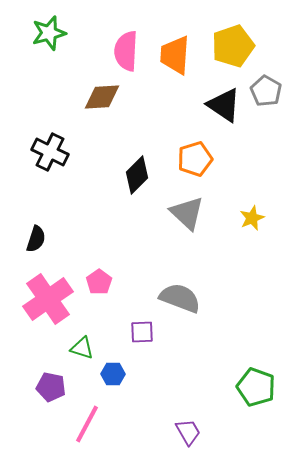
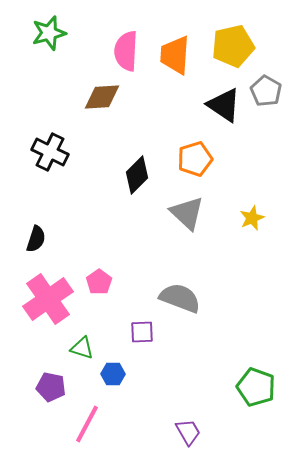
yellow pentagon: rotated 6 degrees clockwise
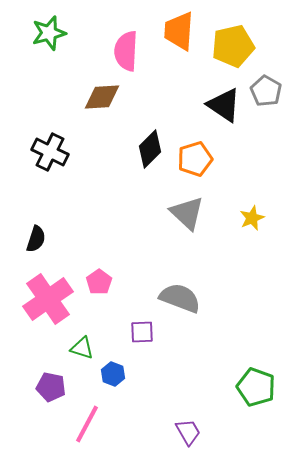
orange trapezoid: moved 4 px right, 24 px up
black diamond: moved 13 px right, 26 px up
blue hexagon: rotated 20 degrees clockwise
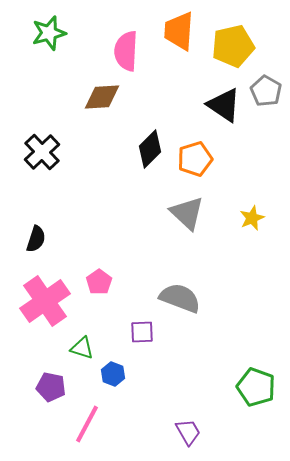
black cross: moved 8 px left; rotated 21 degrees clockwise
pink cross: moved 3 px left, 2 px down
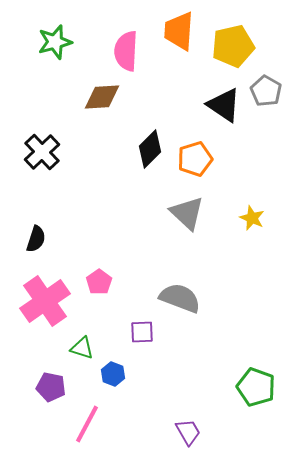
green star: moved 6 px right, 9 px down
yellow star: rotated 25 degrees counterclockwise
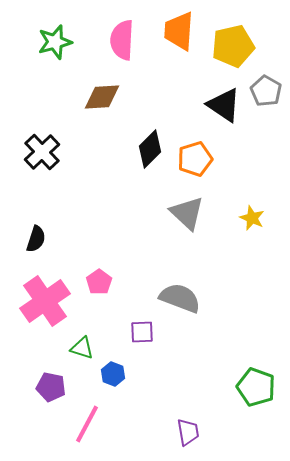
pink semicircle: moved 4 px left, 11 px up
purple trapezoid: rotated 20 degrees clockwise
